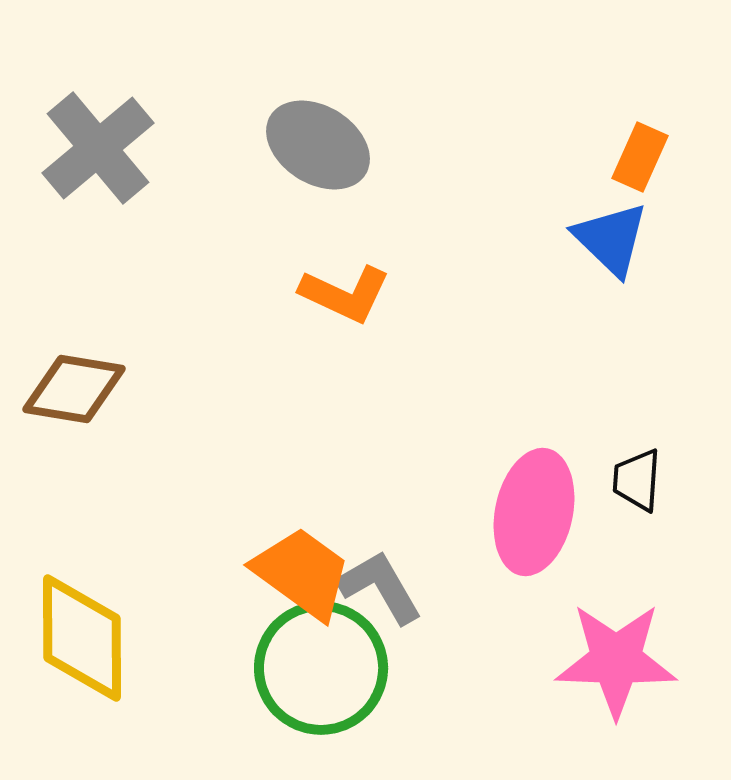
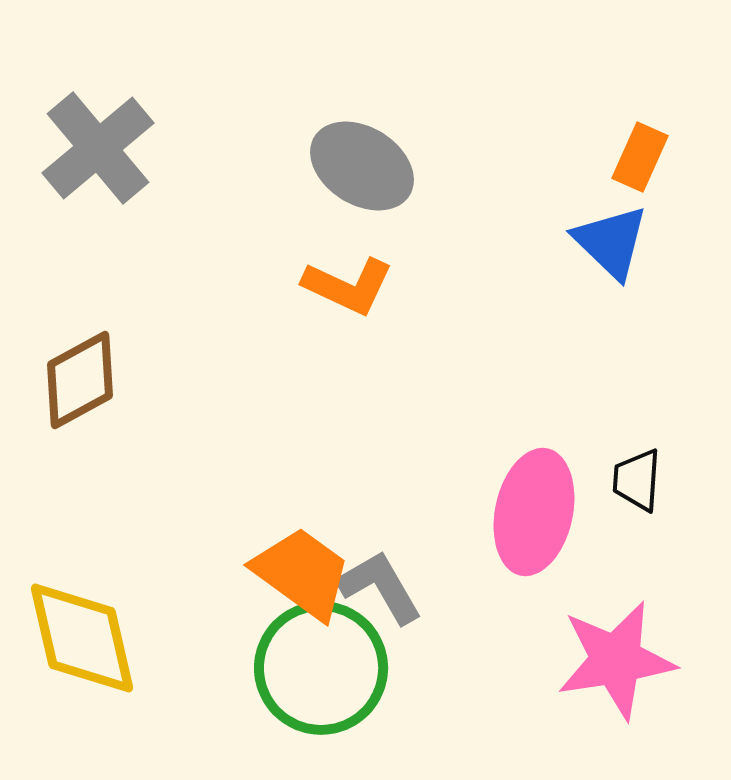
gray ellipse: moved 44 px right, 21 px down
blue triangle: moved 3 px down
orange L-shape: moved 3 px right, 8 px up
brown diamond: moved 6 px right, 9 px up; rotated 38 degrees counterclockwise
yellow diamond: rotated 13 degrees counterclockwise
pink star: rotated 11 degrees counterclockwise
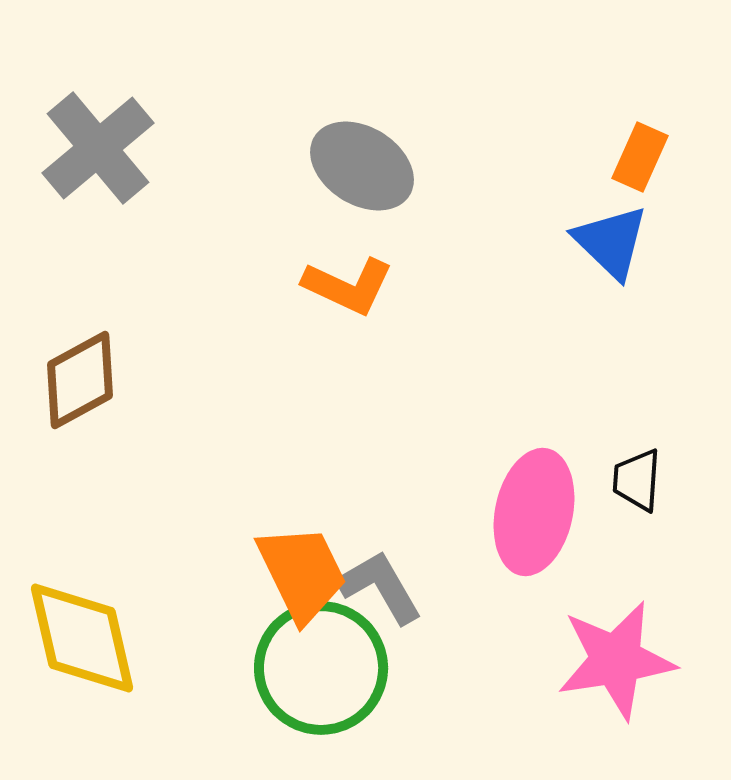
orange trapezoid: rotated 28 degrees clockwise
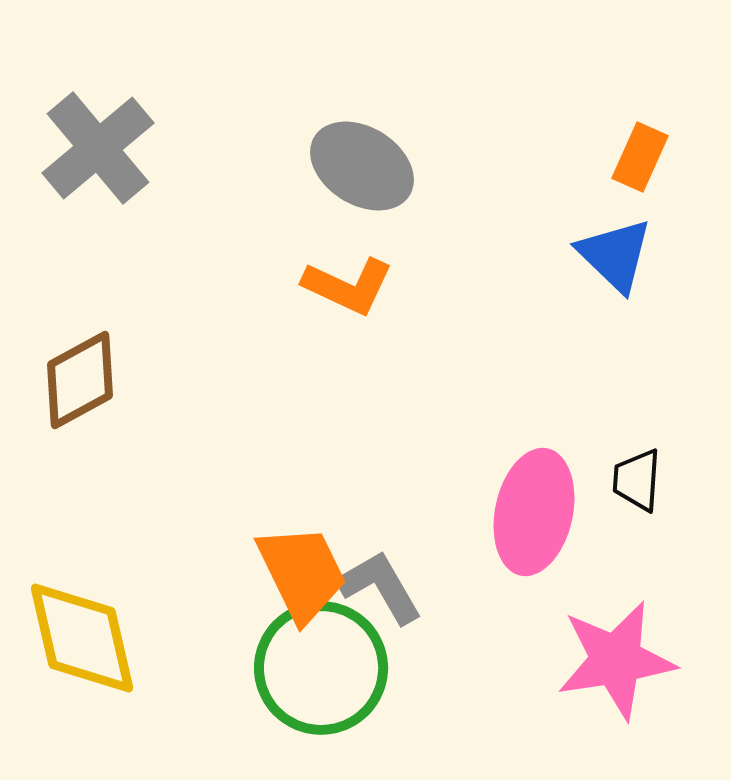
blue triangle: moved 4 px right, 13 px down
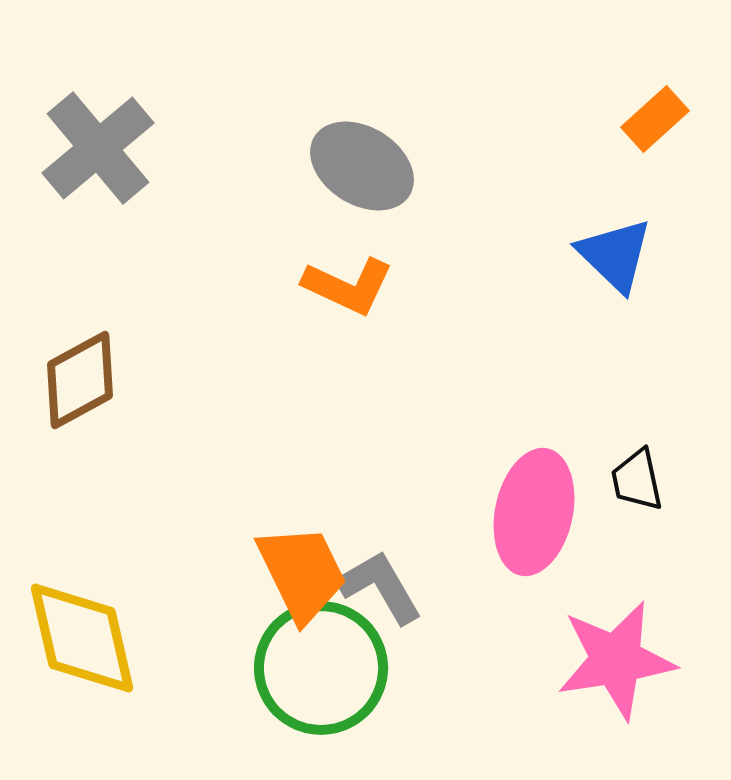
orange rectangle: moved 15 px right, 38 px up; rotated 24 degrees clockwise
black trapezoid: rotated 16 degrees counterclockwise
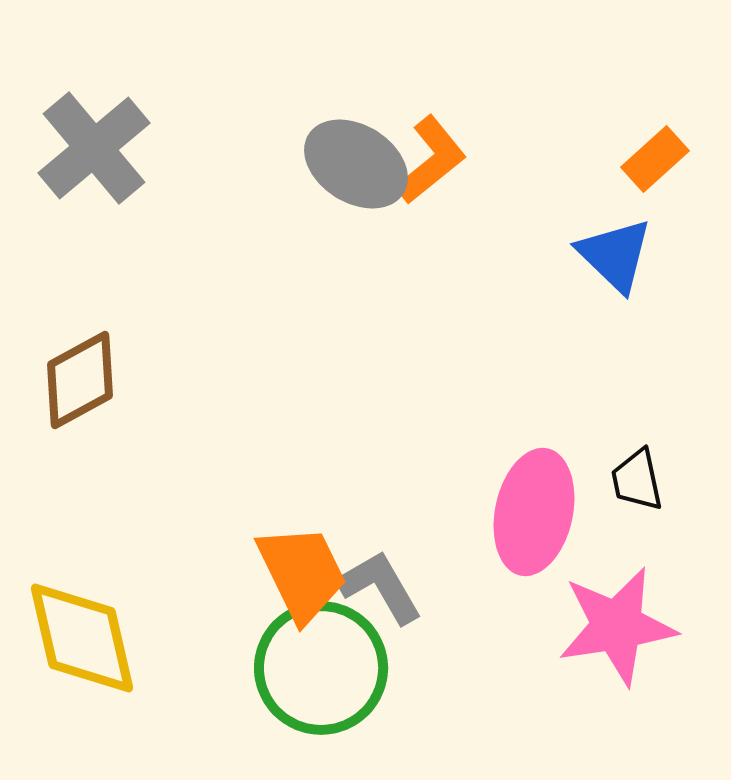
orange rectangle: moved 40 px down
gray cross: moved 4 px left
gray ellipse: moved 6 px left, 2 px up
orange L-shape: moved 83 px right, 126 px up; rotated 64 degrees counterclockwise
pink star: moved 1 px right, 34 px up
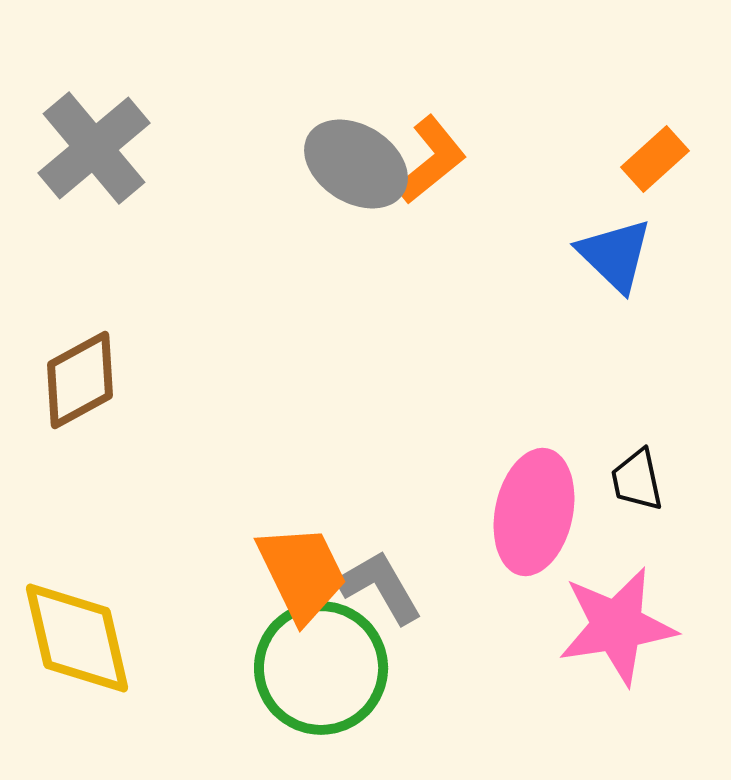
yellow diamond: moved 5 px left
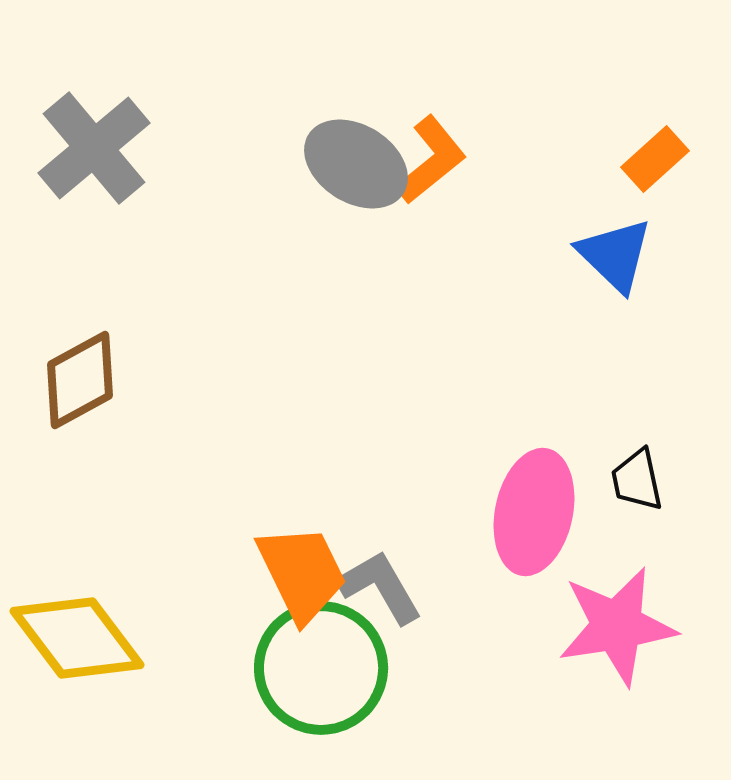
yellow diamond: rotated 24 degrees counterclockwise
